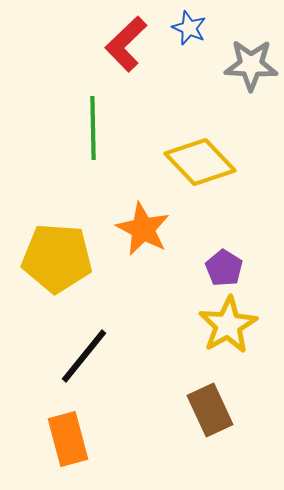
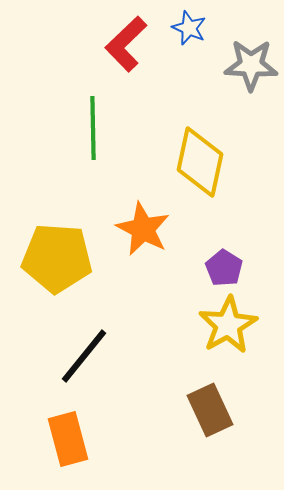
yellow diamond: rotated 56 degrees clockwise
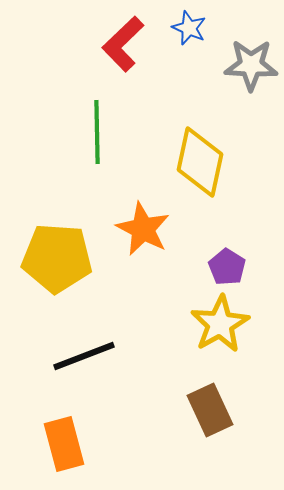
red L-shape: moved 3 px left
green line: moved 4 px right, 4 px down
purple pentagon: moved 3 px right, 1 px up
yellow star: moved 8 px left, 1 px up
black line: rotated 30 degrees clockwise
orange rectangle: moved 4 px left, 5 px down
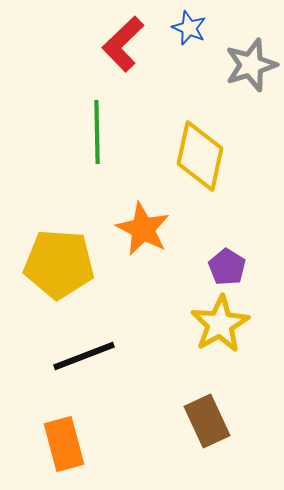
gray star: rotated 20 degrees counterclockwise
yellow diamond: moved 6 px up
yellow pentagon: moved 2 px right, 6 px down
brown rectangle: moved 3 px left, 11 px down
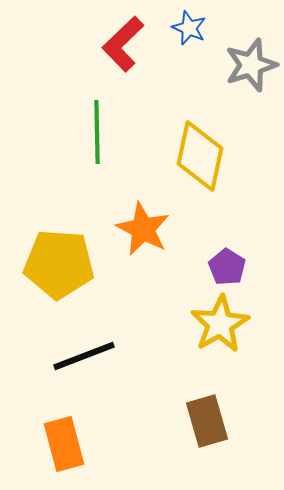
brown rectangle: rotated 9 degrees clockwise
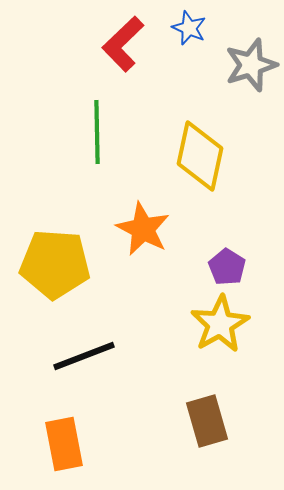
yellow pentagon: moved 4 px left
orange rectangle: rotated 4 degrees clockwise
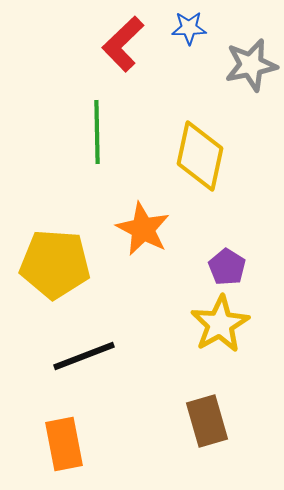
blue star: rotated 24 degrees counterclockwise
gray star: rotated 6 degrees clockwise
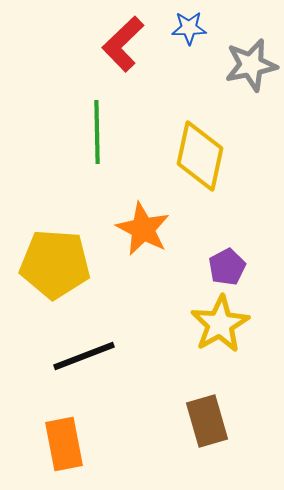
purple pentagon: rotated 12 degrees clockwise
